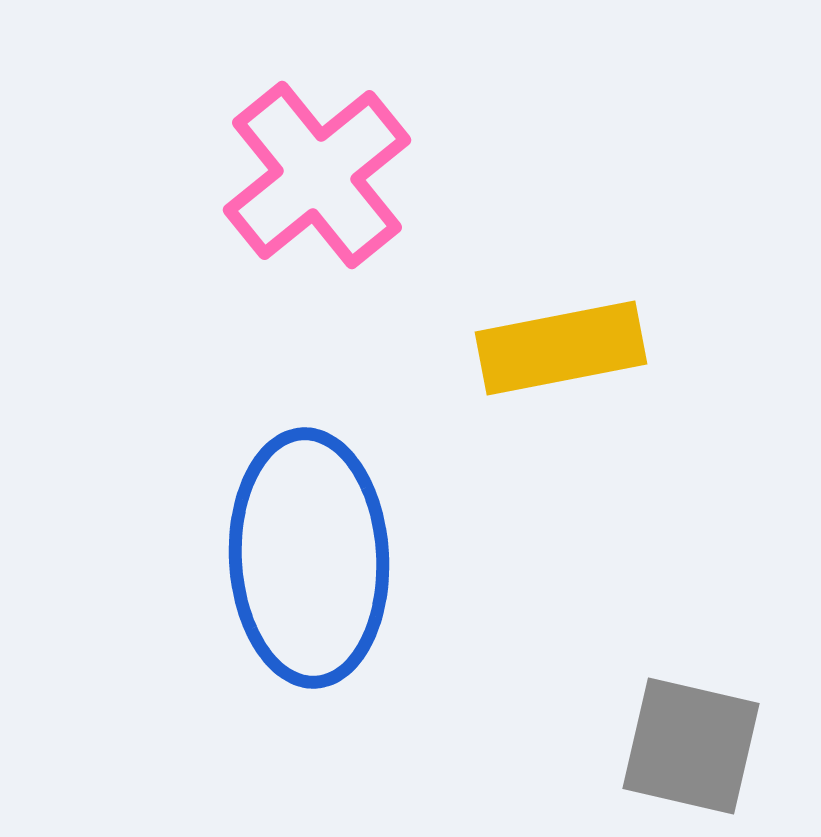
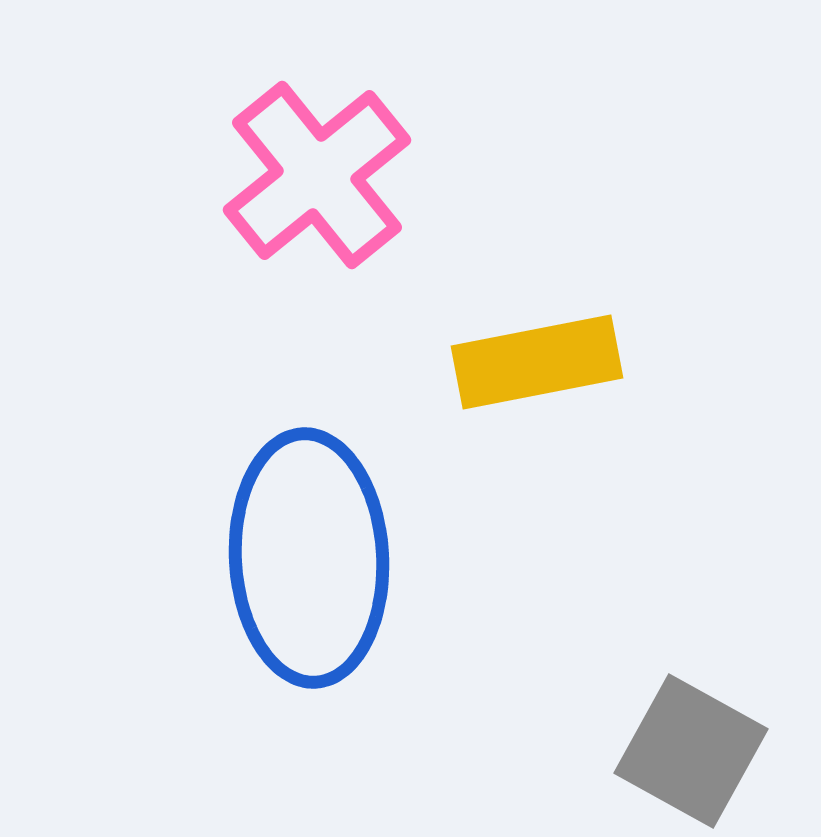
yellow rectangle: moved 24 px left, 14 px down
gray square: moved 5 px down; rotated 16 degrees clockwise
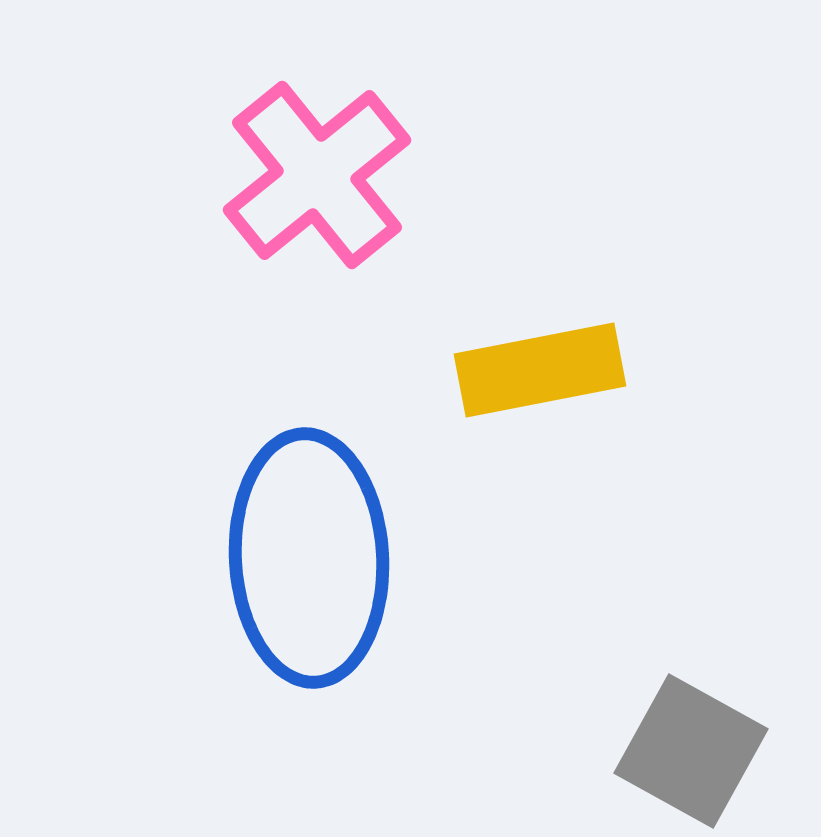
yellow rectangle: moved 3 px right, 8 px down
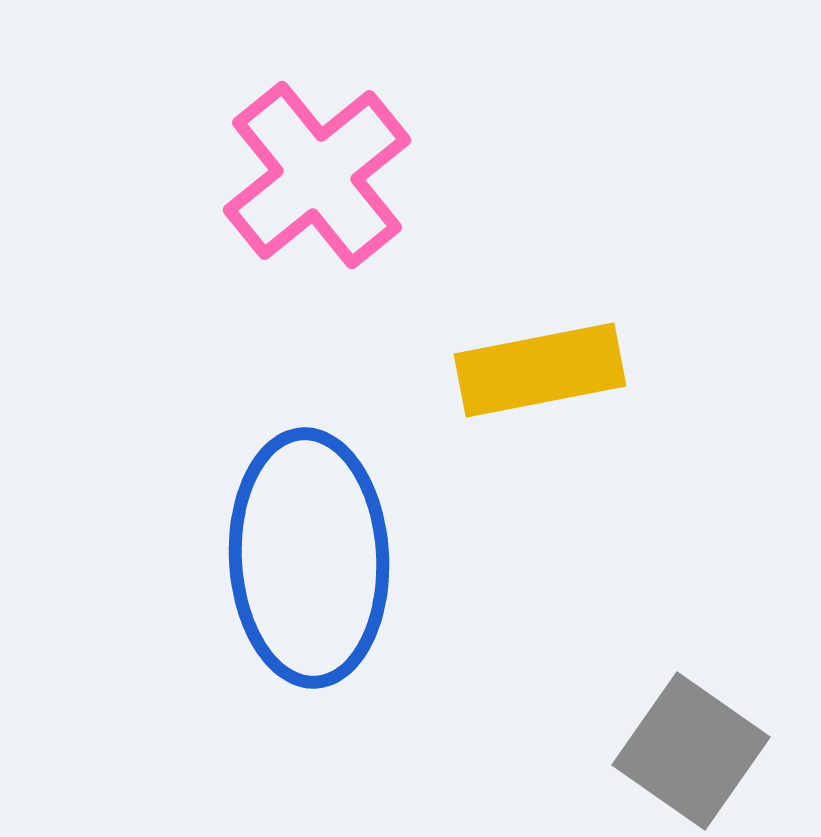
gray square: rotated 6 degrees clockwise
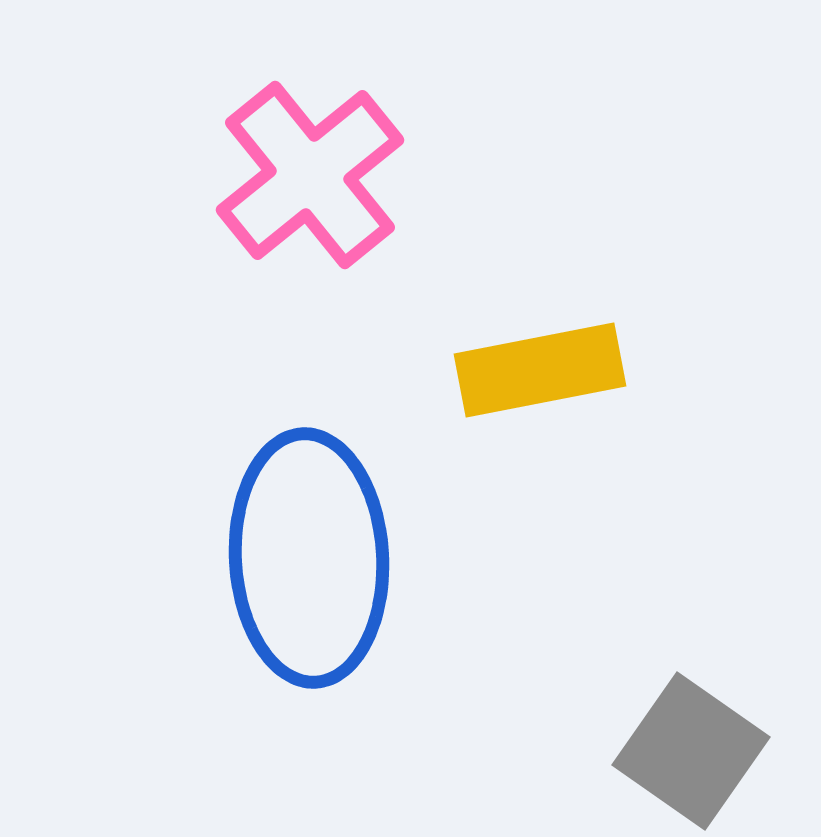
pink cross: moved 7 px left
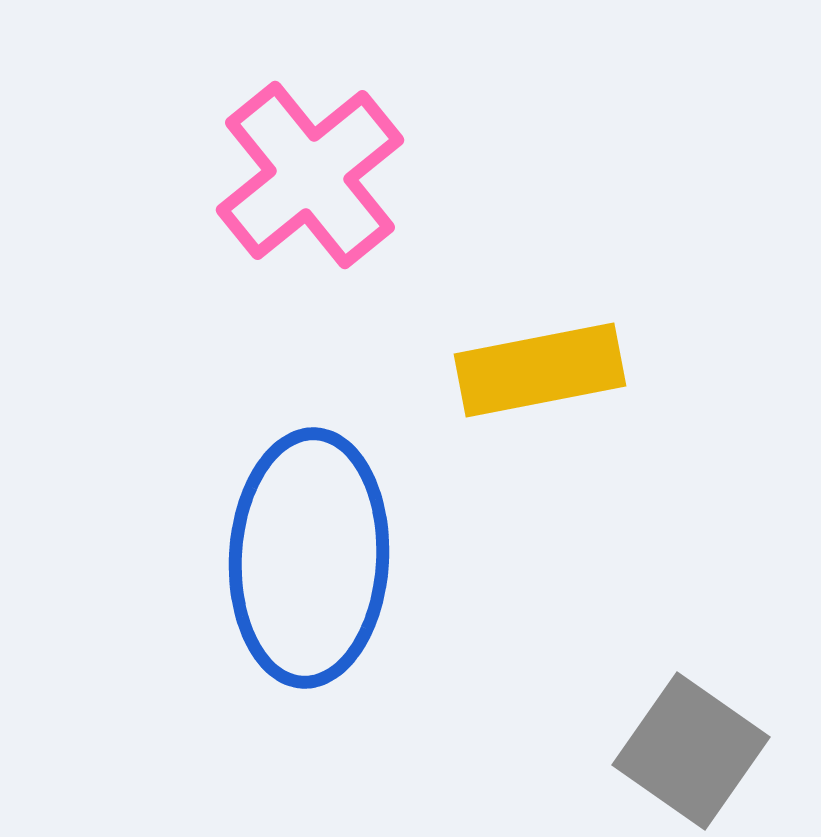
blue ellipse: rotated 6 degrees clockwise
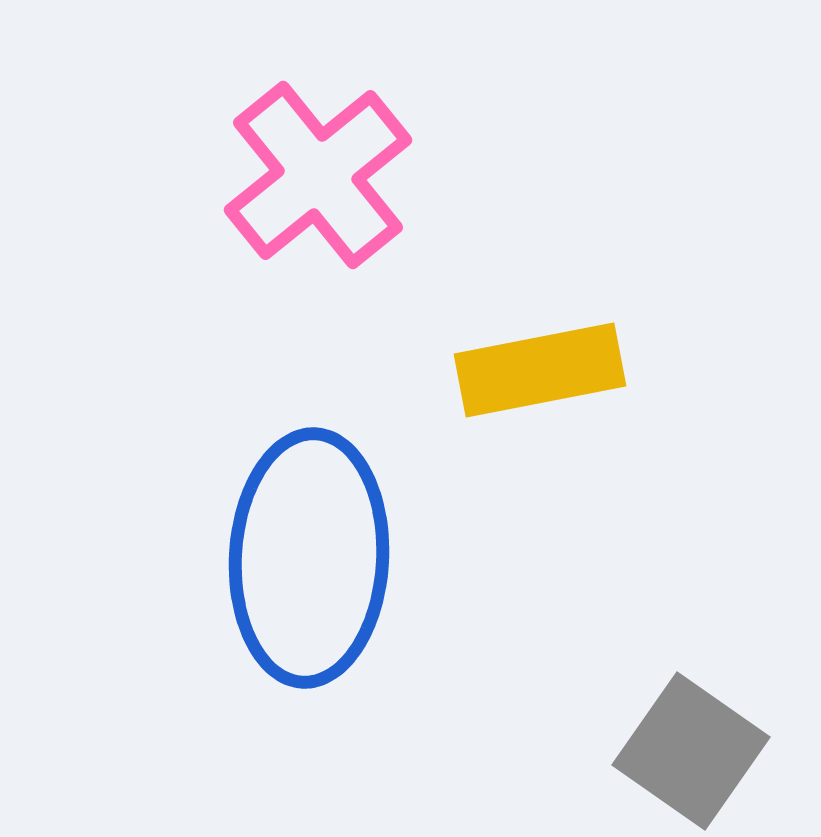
pink cross: moved 8 px right
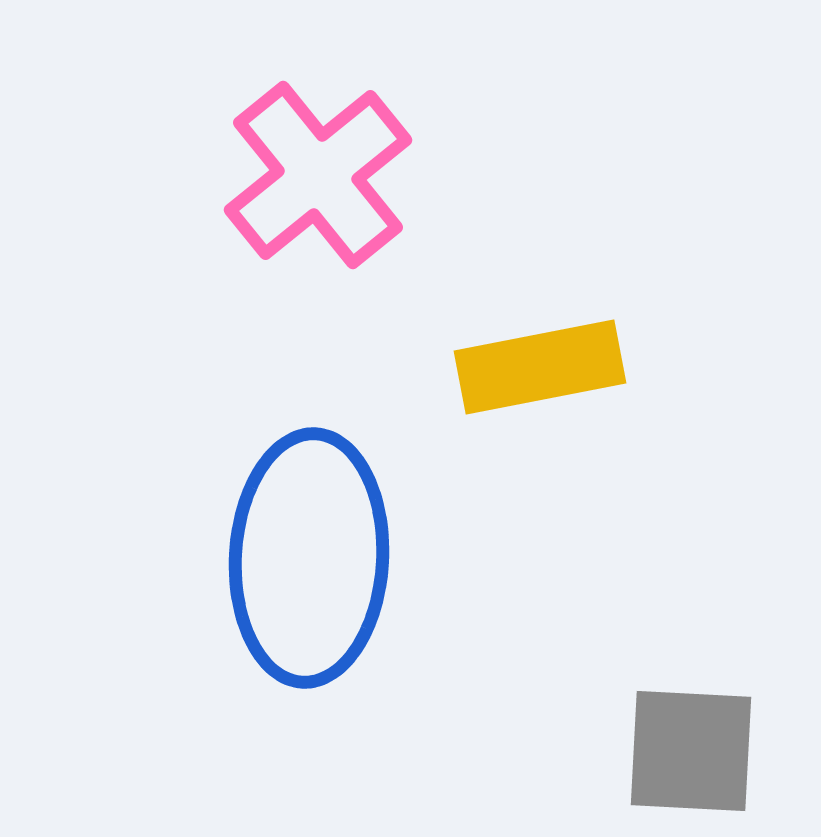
yellow rectangle: moved 3 px up
gray square: rotated 32 degrees counterclockwise
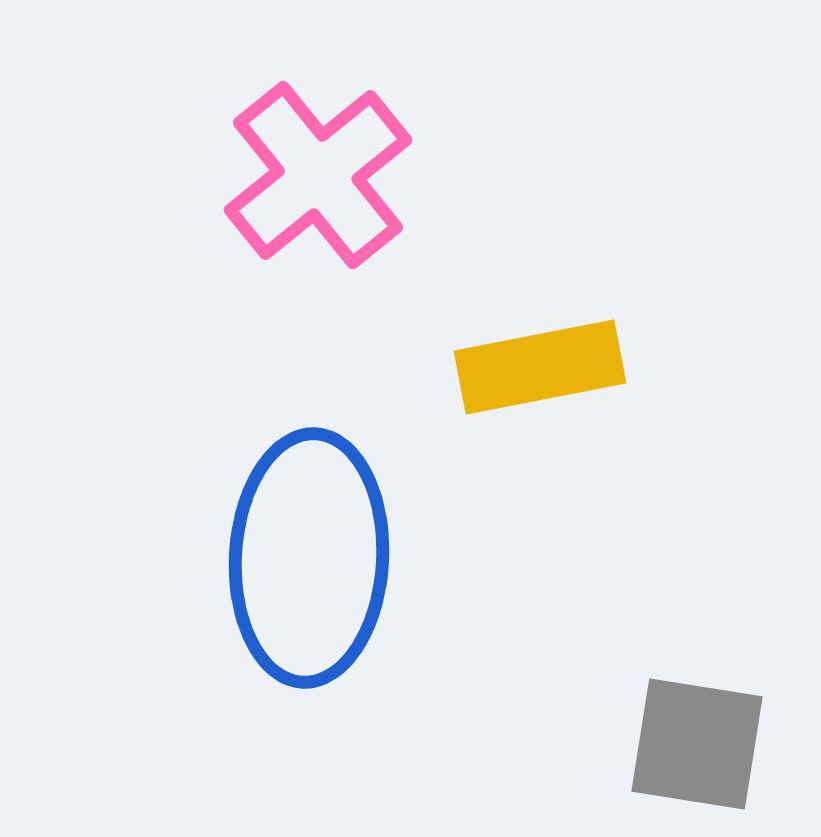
gray square: moved 6 px right, 7 px up; rotated 6 degrees clockwise
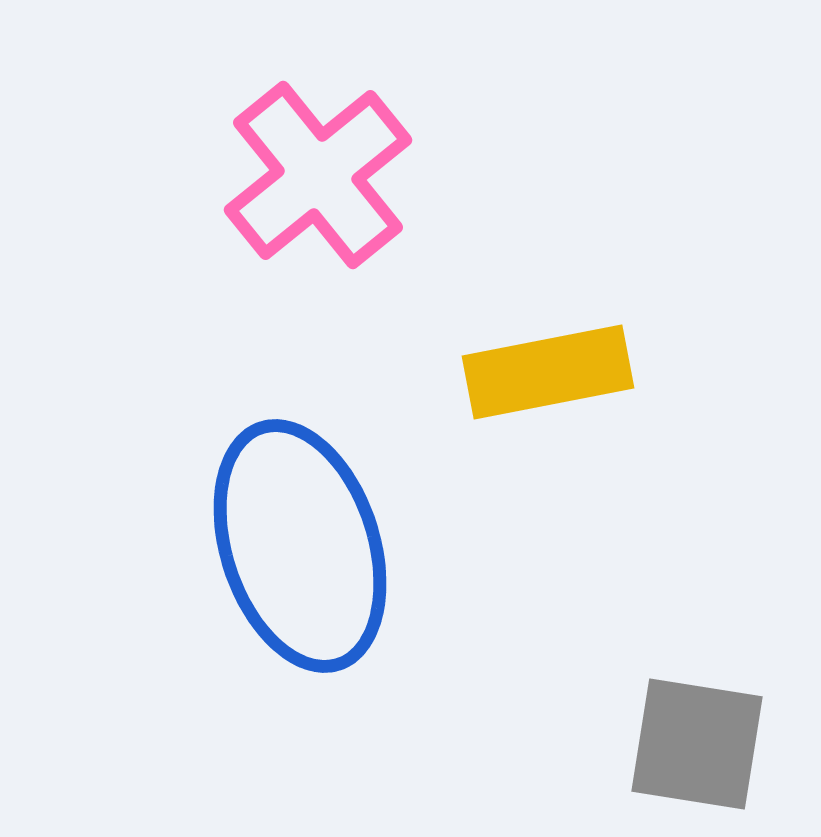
yellow rectangle: moved 8 px right, 5 px down
blue ellipse: moved 9 px left, 12 px up; rotated 21 degrees counterclockwise
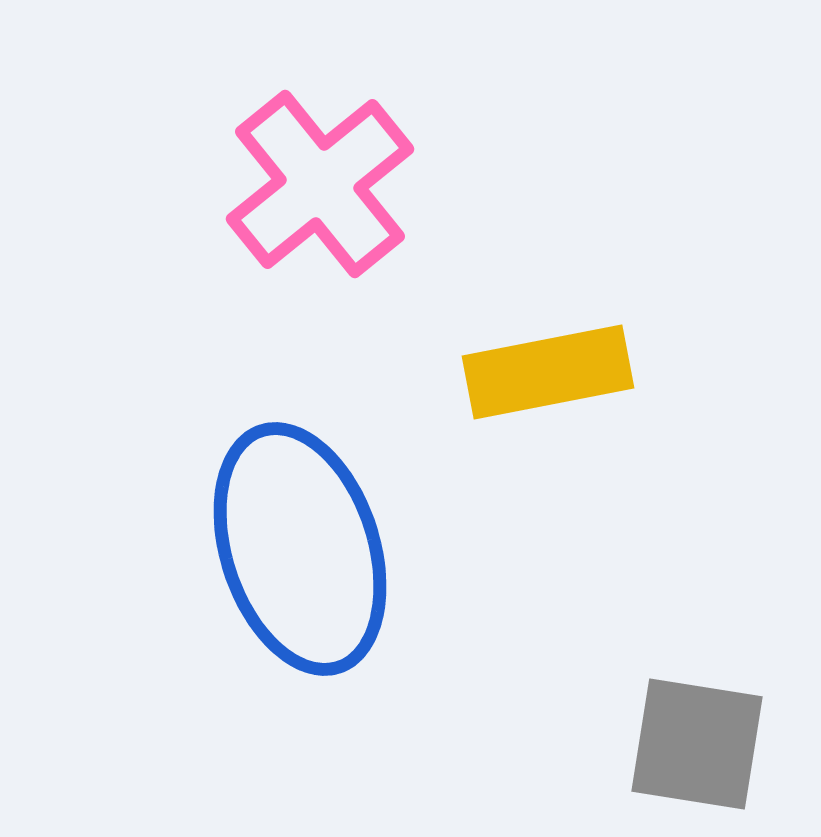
pink cross: moved 2 px right, 9 px down
blue ellipse: moved 3 px down
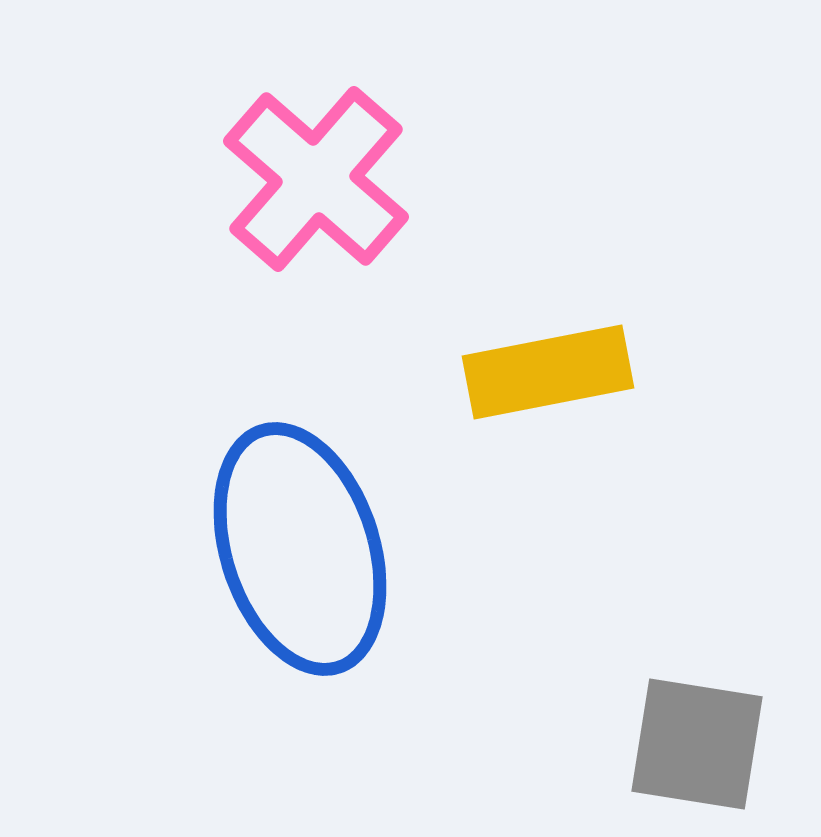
pink cross: moved 4 px left, 5 px up; rotated 10 degrees counterclockwise
